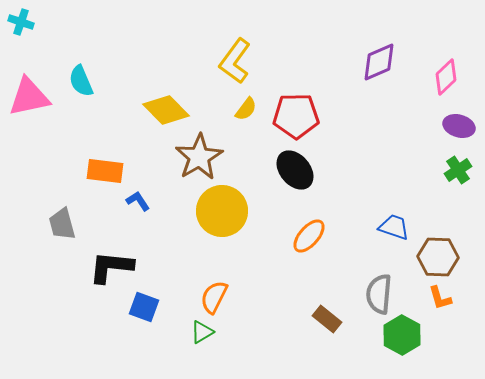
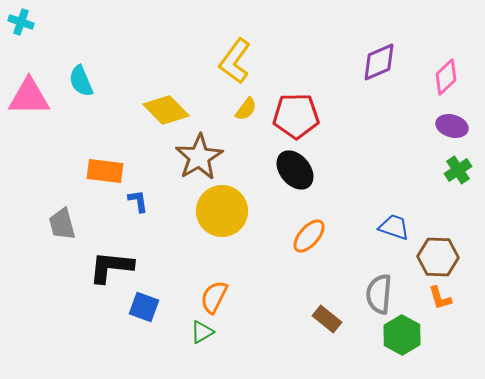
pink triangle: rotated 12 degrees clockwise
purple ellipse: moved 7 px left
blue L-shape: rotated 25 degrees clockwise
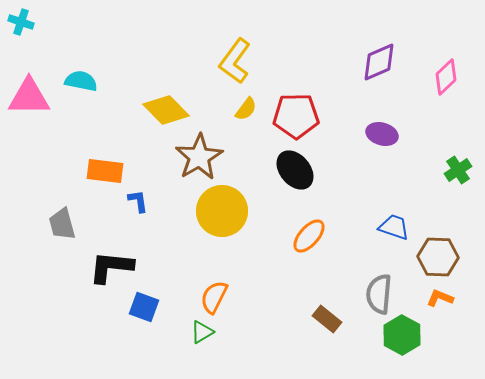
cyan semicircle: rotated 124 degrees clockwise
purple ellipse: moved 70 px left, 8 px down
orange L-shape: rotated 128 degrees clockwise
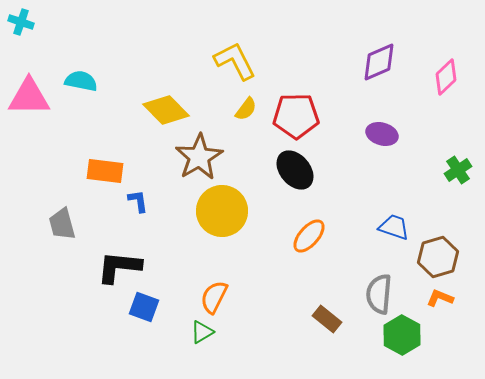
yellow L-shape: rotated 117 degrees clockwise
brown hexagon: rotated 18 degrees counterclockwise
black L-shape: moved 8 px right
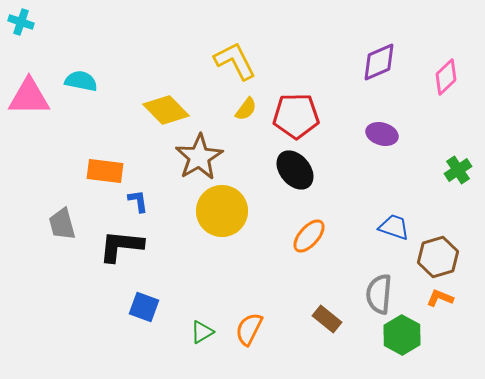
black L-shape: moved 2 px right, 21 px up
orange semicircle: moved 35 px right, 32 px down
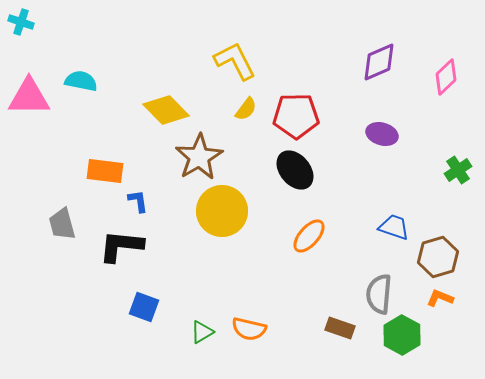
brown rectangle: moved 13 px right, 9 px down; rotated 20 degrees counterclockwise
orange semicircle: rotated 104 degrees counterclockwise
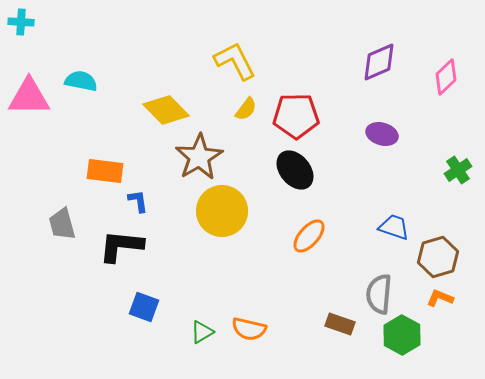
cyan cross: rotated 15 degrees counterclockwise
brown rectangle: moved 4 px up
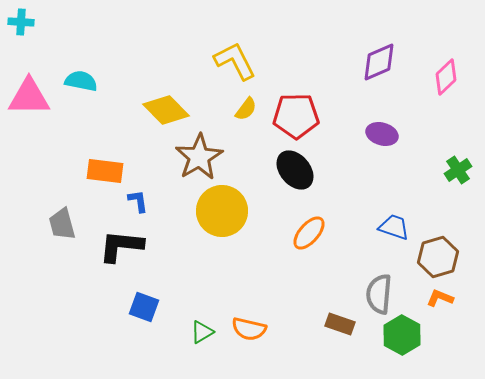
orange ellipse: moved 3 px up
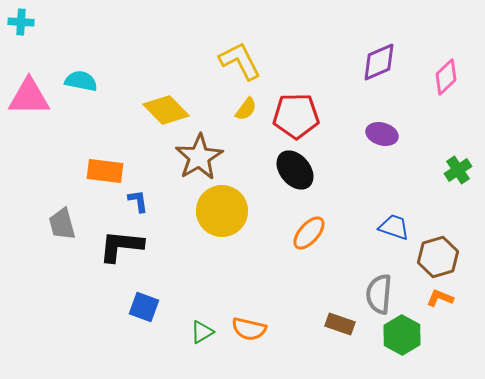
yellow L-shape: moved 5 px right
